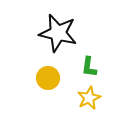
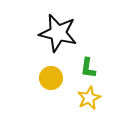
green L-shape: moved 1 px left, 1 px down
yellow circle: moved 3 px right
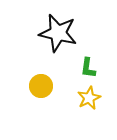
yellow circle: moved 10 px left, 8 px down
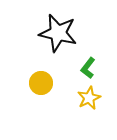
green L-shape: rotated 30 degrees clockwise
yellow circle: moved 3 px up
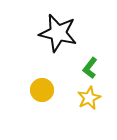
green L-shape: moved 2 px right
yellow circle: moved 1 px right, 7 px down
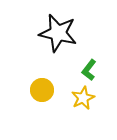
green L-shape: moved 1 px left, 2 px down
yellow star: moved 6 px left
